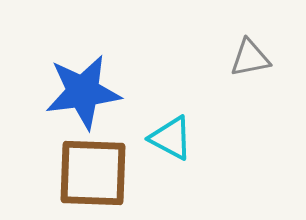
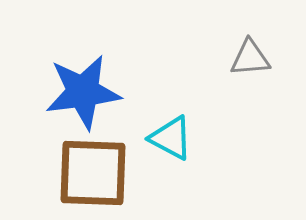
gray triangle: rotated 6 degrees clockwise
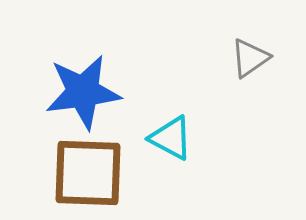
gray triangle: rotated 30 degrees counterclockwise
brown square: moved 5 px left
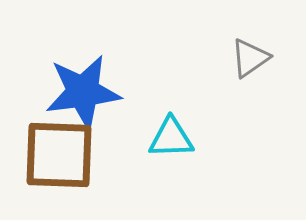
cyan triangle: rotated 30 degrees counterclockwise
brown square: moved 29 px left, 18 px up
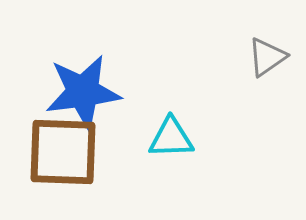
gray triangle: moved 17 px right, 1 px up
brown square: moved 4 px right, 3 px up
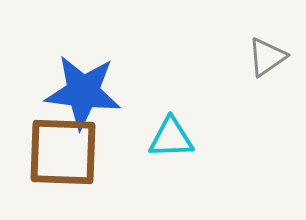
blue star: rotated 14 degrees clockwise
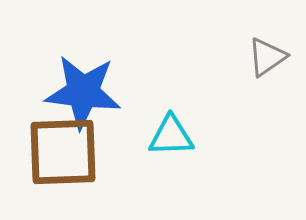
cyan triangle: moved 2 px up
brown square: rotated 4 degrees counterclockwise
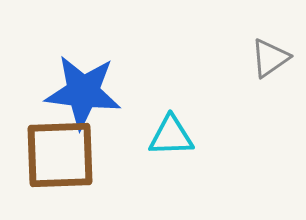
gray triangle: moved 3 px right, 1 px down
brown square: moved 3 px left, 3 px down
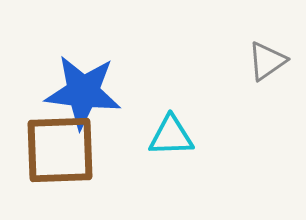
gray triangle: moved 3 px left, 3 px down
brown square: moved 5 px up
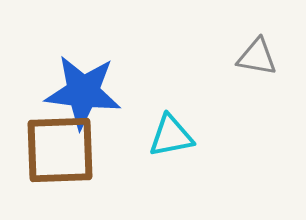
gray triangle: moved 10 px left, 4 px up; rotated 45 degrees clockwise
cyan triangle: rotated 9 degrees counterclockwise
